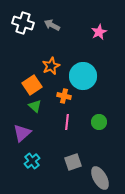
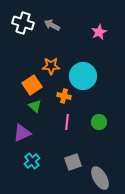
orange star: rotated 24 degrees clockwise
purple triangle: rotated 18 degrees clockwise
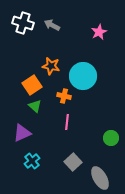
orange star: rotated 12 degrees clockwise
green circle: moved 12 px right, 16 px down
gray square: rotated 24 degrees counterclockwise
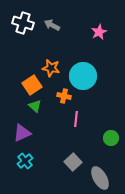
orange star: moved 2 px down
pink line: moved 9 px right, 3 px up
cyan cross: moved 7 px left
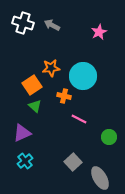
orange star: rotated 18 degrees counterclockwise
pink line: moved 3 px right; rotated 70 degrees counterclockwise
green circle: moved 2 px left, 1 px up
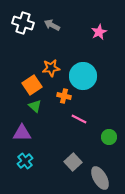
purple triangle: rotated 24 degrees clockwise
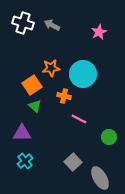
cyan circle: moved 2 px up
